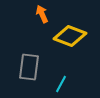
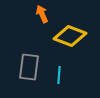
cyan line: moved 2 px left, 9 px up; rotated 24 degrees counterclockwise
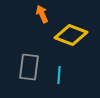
yellow diamond: moved 1 px right, 1 px up
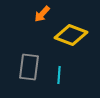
orange arrow: rotated 114 degrees counterclockwise
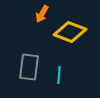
orange arrow: rotated 12 degrees counterclockwise
yellow diamond: moved 1 px left, 3 px up
